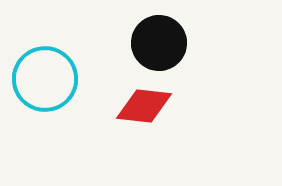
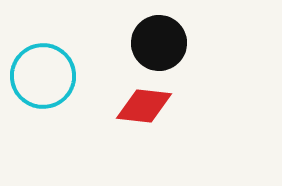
cyan circle: moved 2 px left, 3 px up
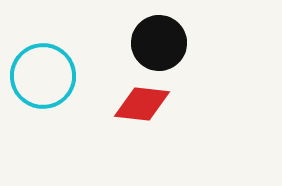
red diamond: moved 2 px left, 2 px up
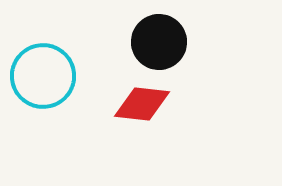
black circle: moved 1 px up
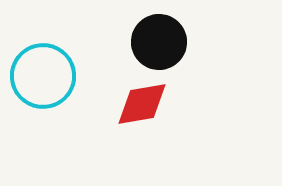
red diamond: rotated 16 degrees counterclockwise
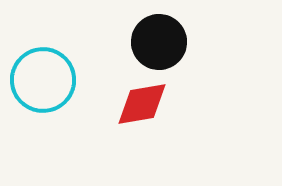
cyan circle: moved 4 px down
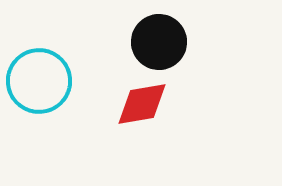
cyan circle: moved 4 px left, 1 px down
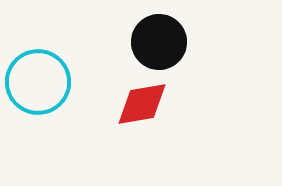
cyan circle: moved 1 px left, 1 px down
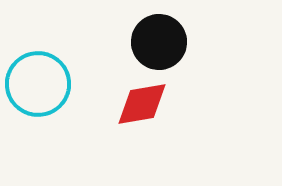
cyan circle: moved 2 px down
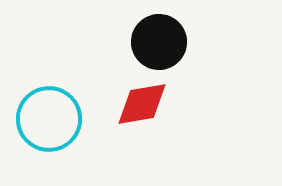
cyan circle: moved 11 px right, 35 px down
